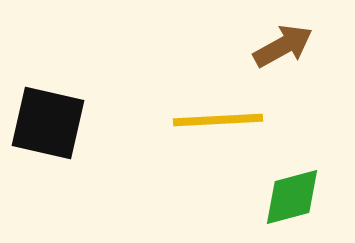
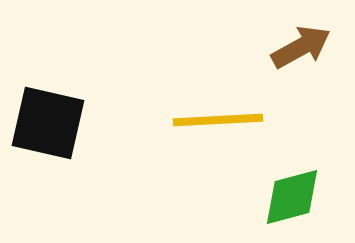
brown arrow: moved 18 px right, 1 px down
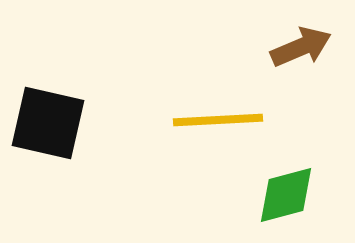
brown arrow: rotated 6 degrees clockwise
green diamond: moved 6 px left, 2 px up
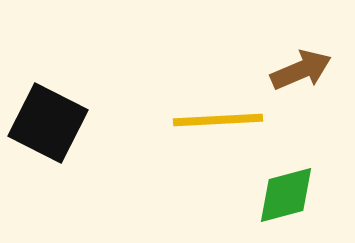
brown arrow: moved 23 px down
black square: rotated 14 degrees clockwise
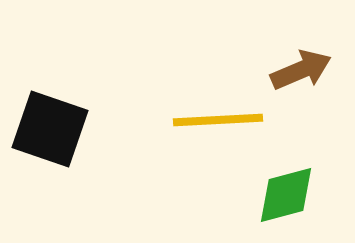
black square: moved 2 px right, 6 px down; rotated 8 degrees counterclockwise
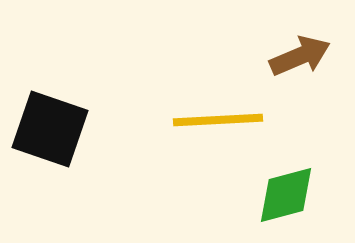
brown arrow: moved 1 px left, 14 px up
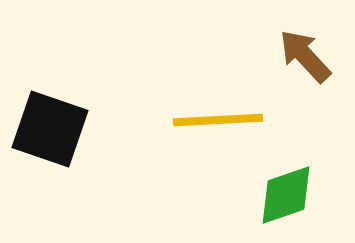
brown arrow: moved 5 px right; rotated 110 degrees counterclockwise
green diamond: rotated 4 degrees counterclockwise
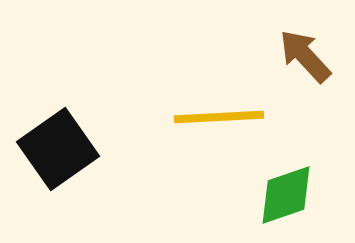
yellow line: moved 1 px right, 3 px up
black square: moved 8 px right, 20 px down; rotated 36 degrees clockwise
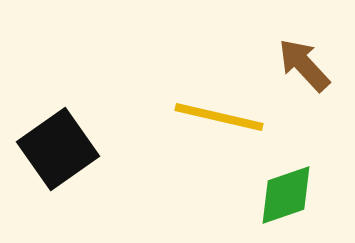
brown arrow: moved 1 px left, 9 px down
yellow line: rotated 16 degrees clockwise
